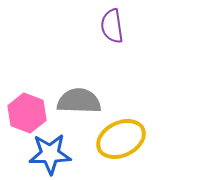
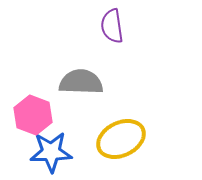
gray semicircle: moved 2 px right, 19 px up
pink hexagon: moved 6 px right, 2 px down
blue star: moved 1 px right, 2 px up
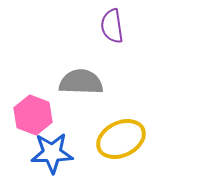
blue star: moved 1 px right, 1 px down
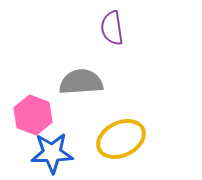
purple semicircle: moved 2 px down
gray semicircle: rotated 6 degrees counterclockwise
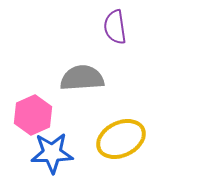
purple semicircle: moved 3 px right, 1 px up
gray semicircle: moved 1 px right, 4 px up
pink hexagon: rotated 15 degrees clockwise
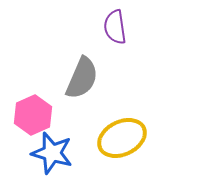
gray semicircle: rotated 117 degrees clockwise
yellow ellipse: moved 1 px right, 1 px up
blue star: rotated 18 degrees clockwise
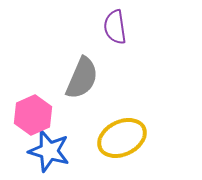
blue star: moved 3 px left, 2 px up
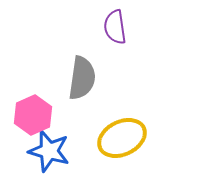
gray semicircle: rotated 15 degrees counterclockwise
